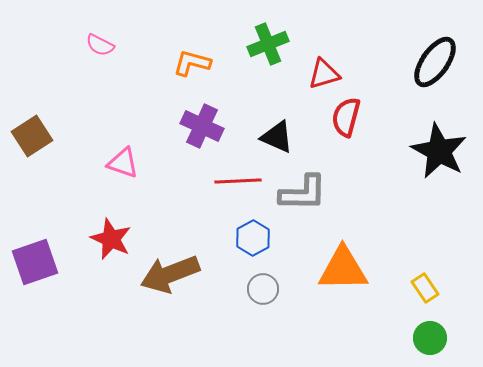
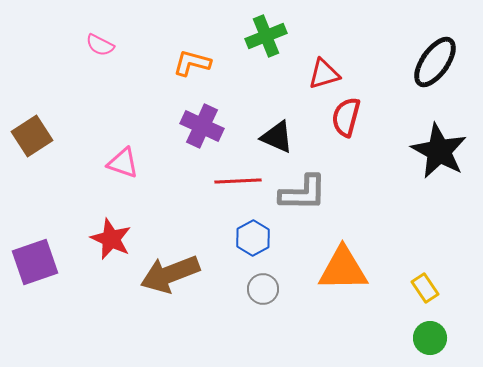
green cross: moved 2 px left, 8 px up
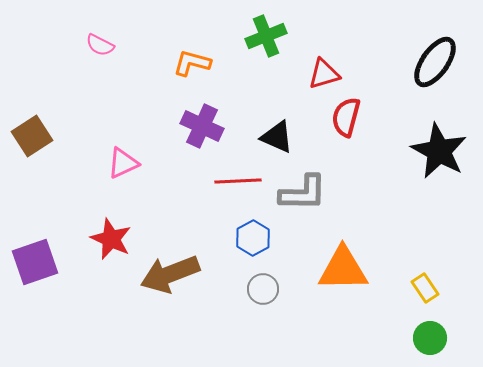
pink triangle: rotated 44 degrees counterclockwise
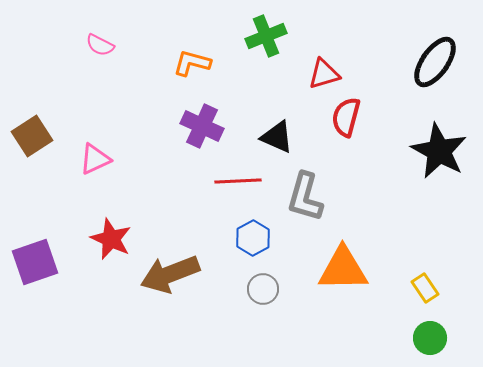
pink triangle: moved 28 px left, 4 px up
gray L-shape: moved 2 px right, 4 px down; rotated 105 degrees clockwise
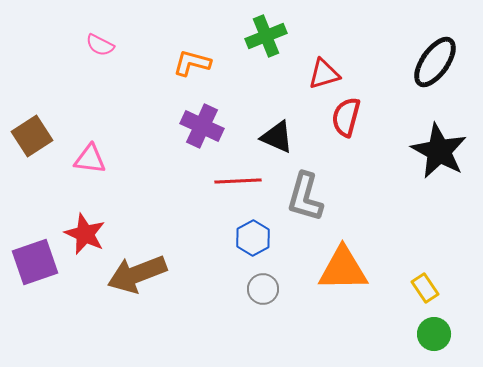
pink triangle: moved 5 px left; rotated 32 degrees clockwise
red star: moved 26 px left, 5 px up
brown arrow: moved 33 px left
green circle: moved 4 px right, 4 px up
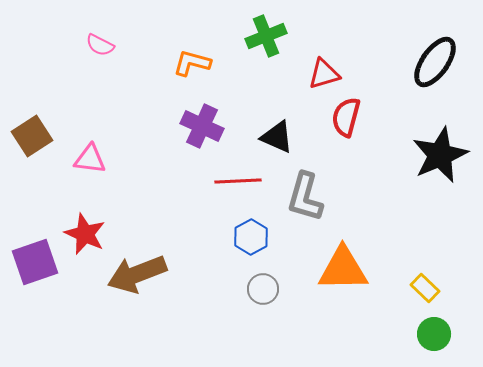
black star: moved 1 px right, 4 px down; rotated 20 degrees clockwise
blue hexagon: moved 2 px left, 1 px up
yellow rectangle: rotated 12 degrees counterclockwise
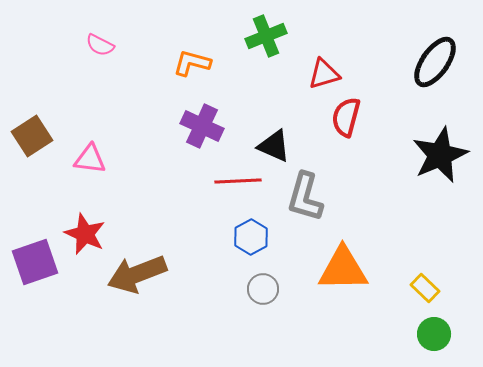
black triangle: moved 3 px left, 9 px down
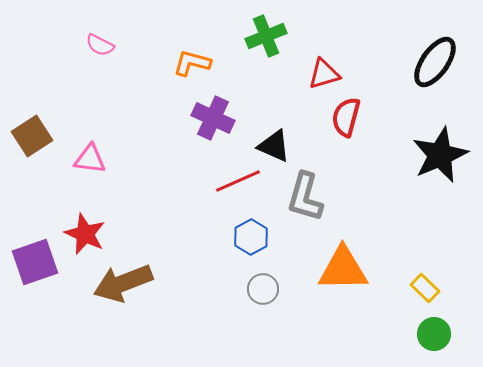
purple cross: moved 11 px right, 8 px up
red line: rotated 21 degrees counterclockwise
brown arrow: moved 14 px left, 9 px down
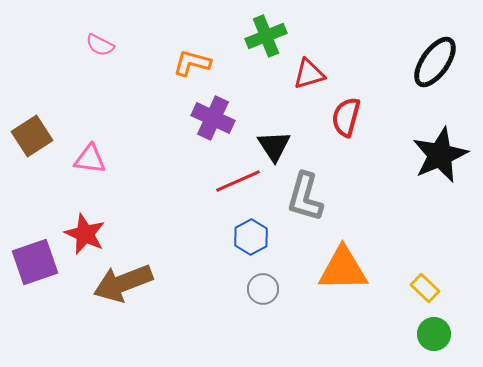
red triangle: moved 15 px left
black triangle: rotated 33 degrees clockwise
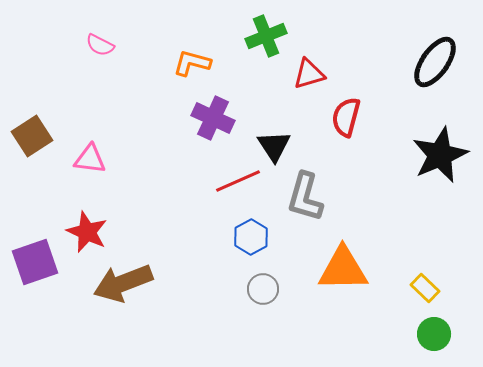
red star: moved 2 px right, 2 px up
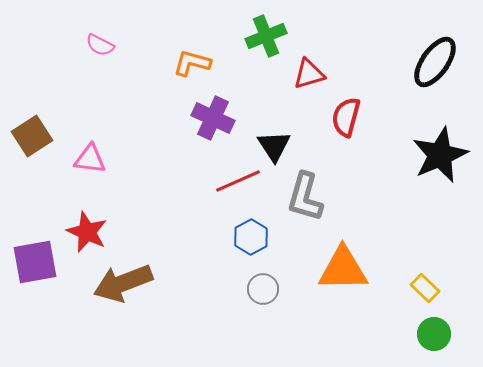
purple square: rotated 9 degrees clockwise
